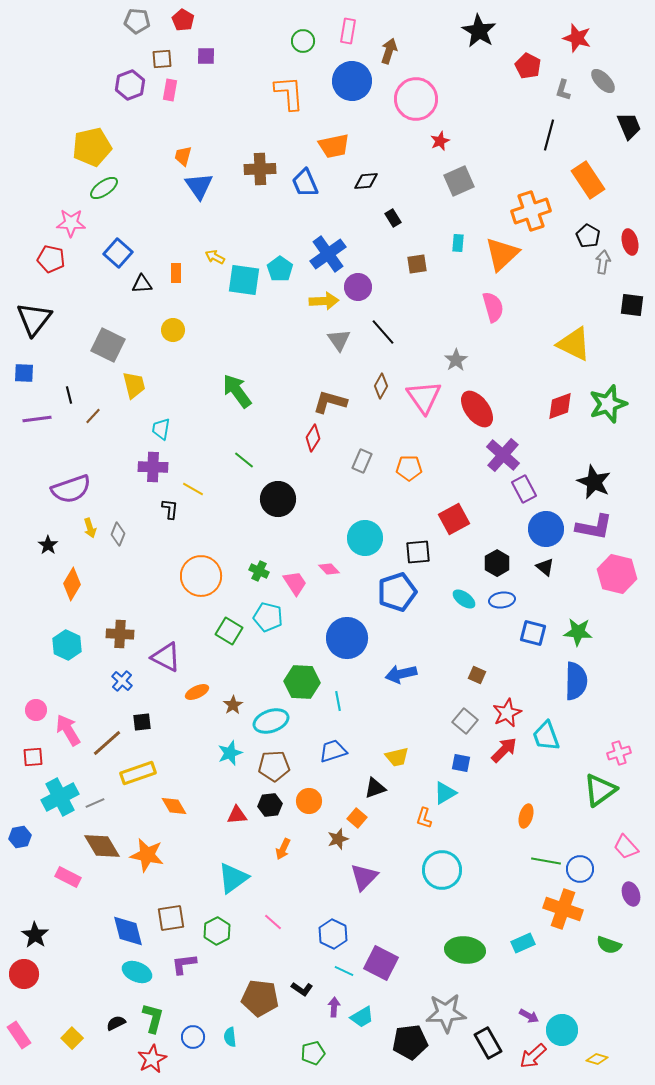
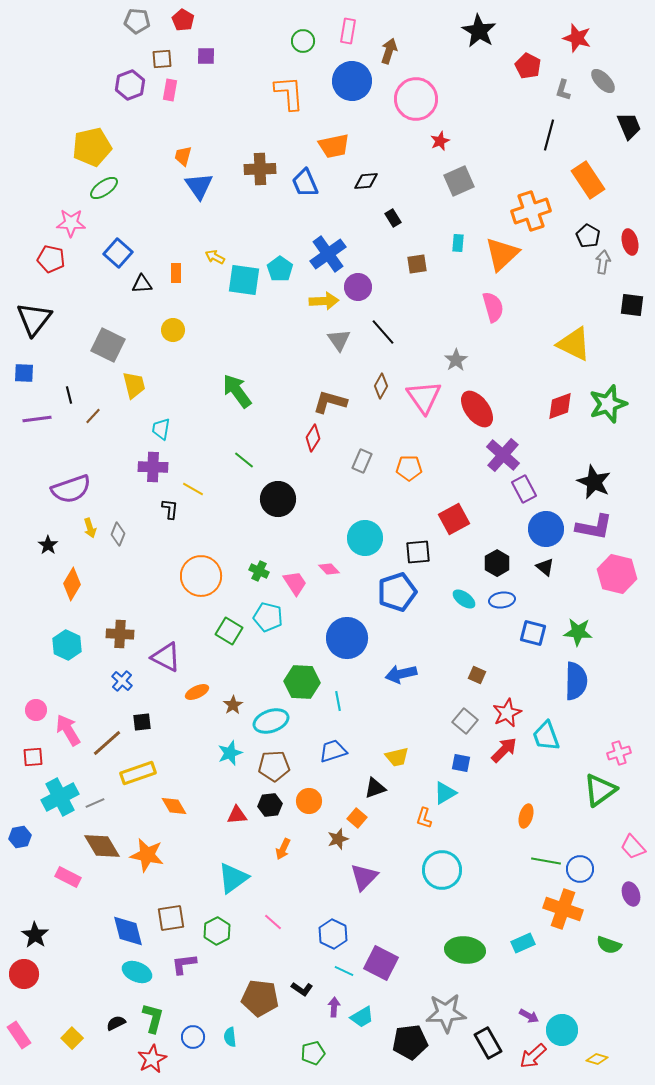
pink trapezoid at (626, 847): moved 7 px right
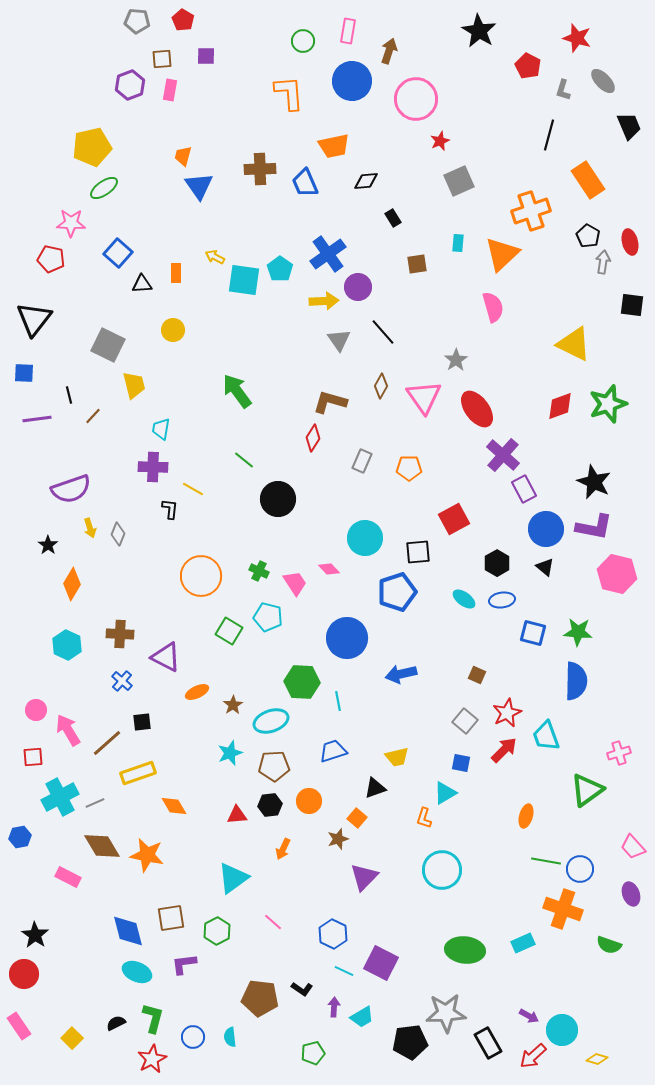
green triangle at (600, 790): moved 13 px left
pink rectangle at (19, 1035): moved 9 px up
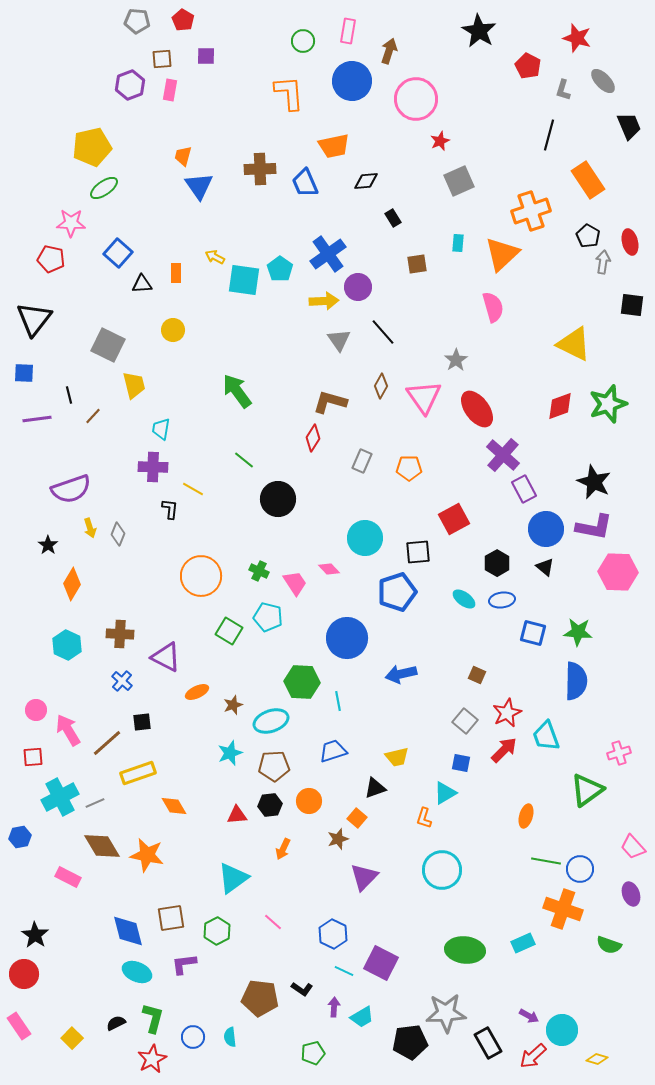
pink hexagon at (617, 574): moved 1 px right, 2 px up; rotated 12 degrees counterclockwise
brown star at (233, 705): rotated 12 degrees clockwise
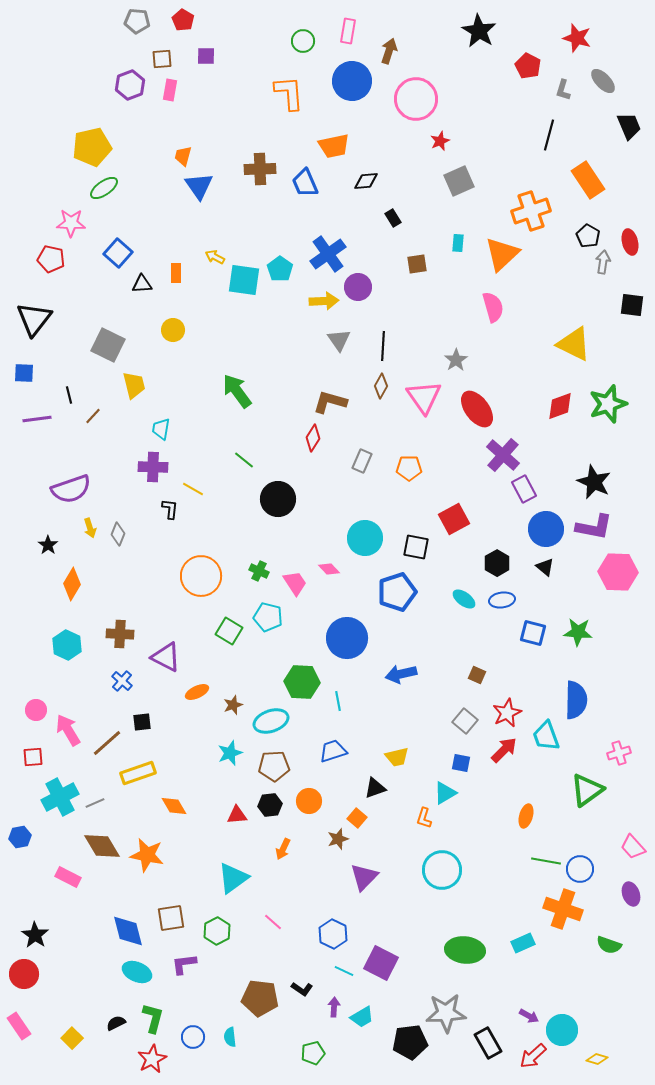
black line at (383, 332): moved 14 px down; rotated 44 degrees clockwise
black square at (418, 552): moved 2 px left, 5 px up; rotated 16 degrees clockwise
blue semicircle at (576, 681): moved 19 px down
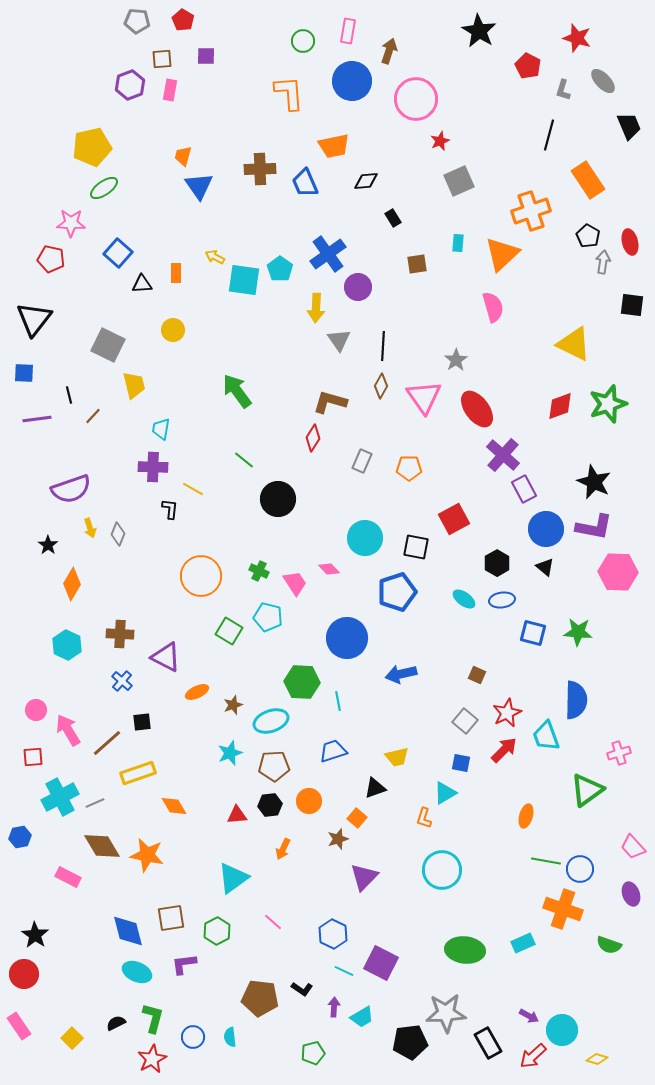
yellow arrow at (324, 301): moved 8 px left, 7 px down; rotated 96 degrees clockwise
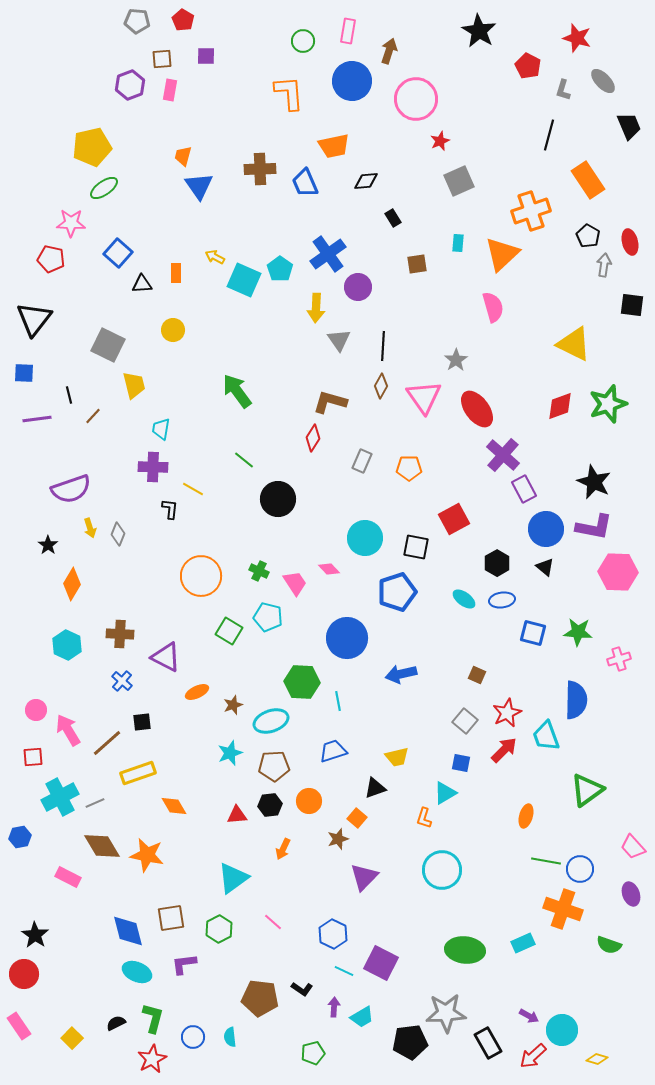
gray arrow at (603, 262): moved 1 px right, 3 px down
cyan square at (244, 280): rotated 16 degrees clockwise
pink cross at (619, 753): moved 94 px up
green hexagon at (217, 931): moved 2 px right, 2 px up
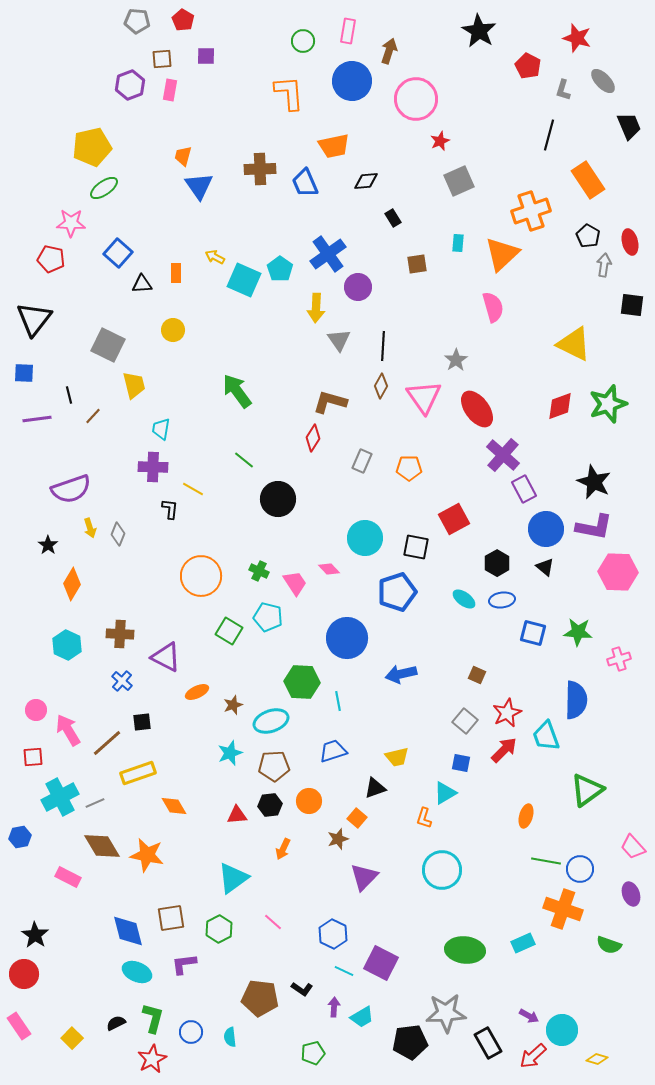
blue circle at (193, 1037): moved 2 px left, 5 px up
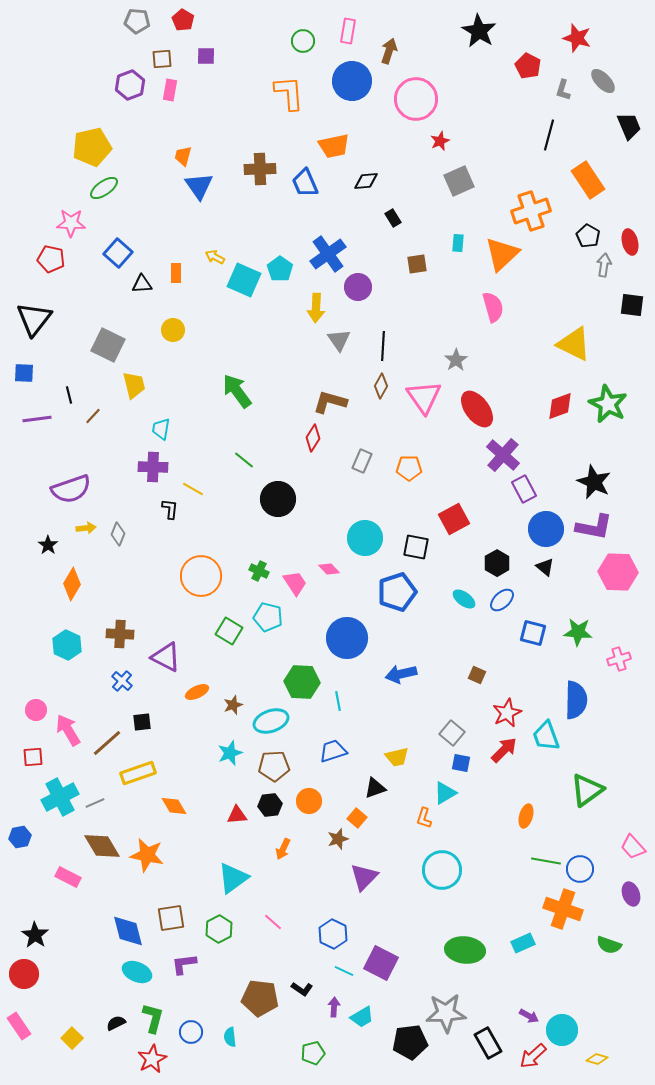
green star at (608, 404): rotated 27 degrees counterclockwise
yellow arrow at (90, 528): moved 4 px left; rotated 78 degrees counterclockwise
blue ellipse at (502, 600): rotated 35 degrees counterclockwise
gray square at (465, 721): moved 13 px left, 12 px down
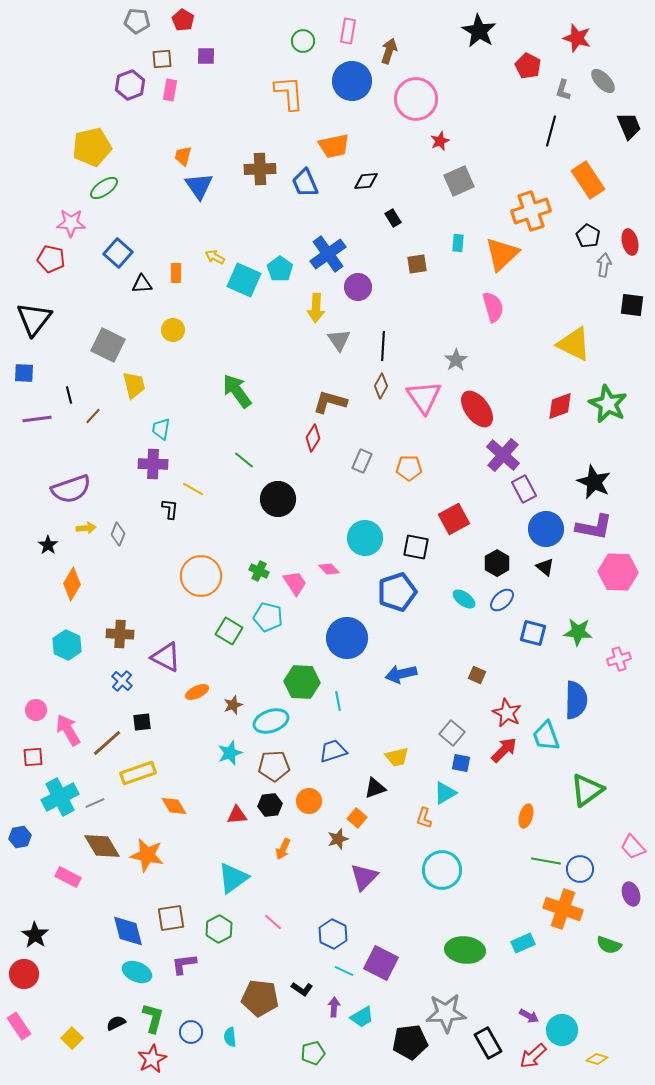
black line at (549, 135): moved 2 px right, 4 px up
purple cross at (153, 467): moved 3 px up
red star at (507, 713): rotated 20 degrees counterclockwise
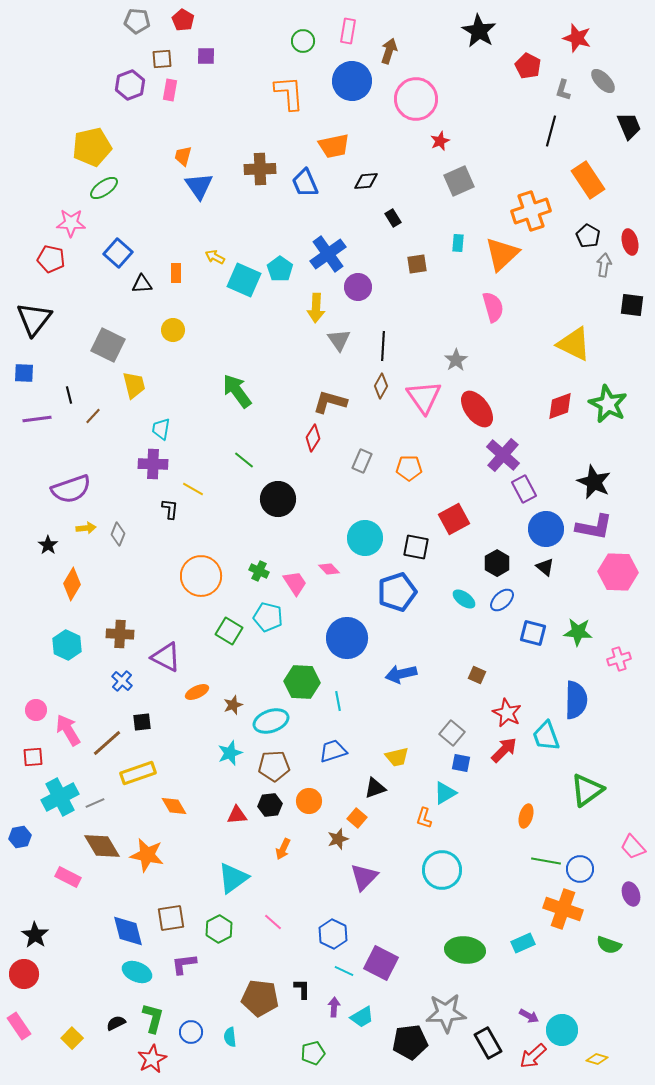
black L-shape at (302, 989): rotated 125 degrees counterclockwise
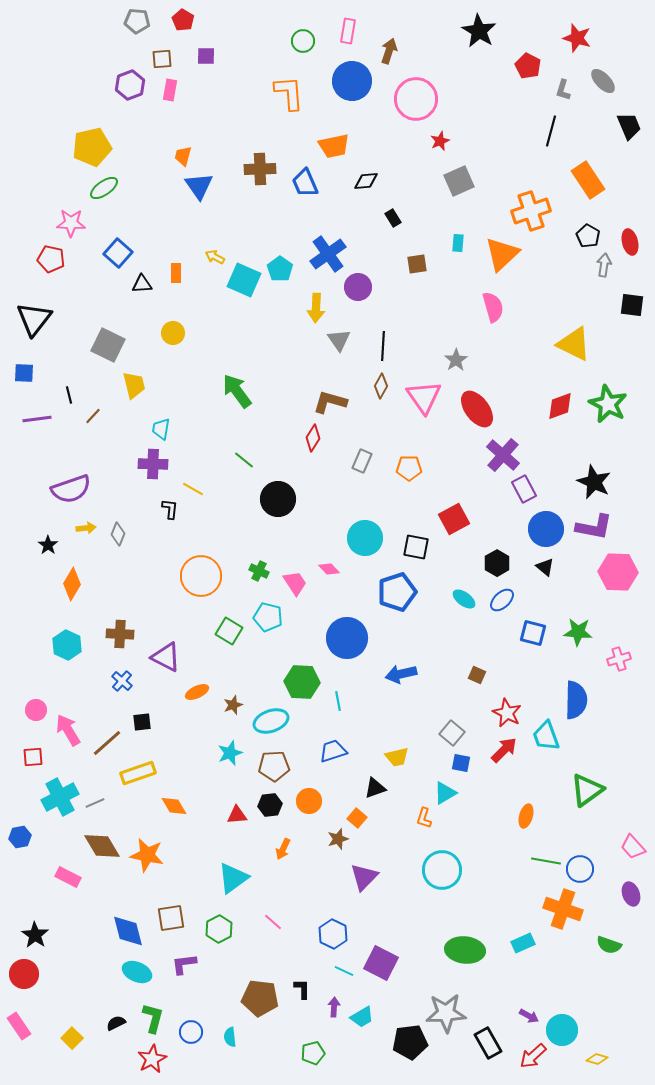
yellow circle at (173, 330): moved 3 px down
